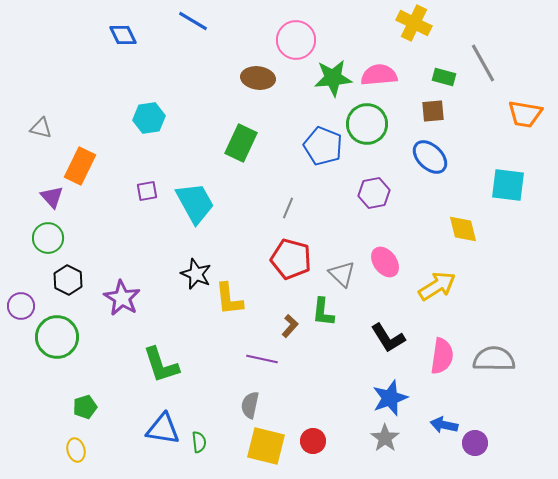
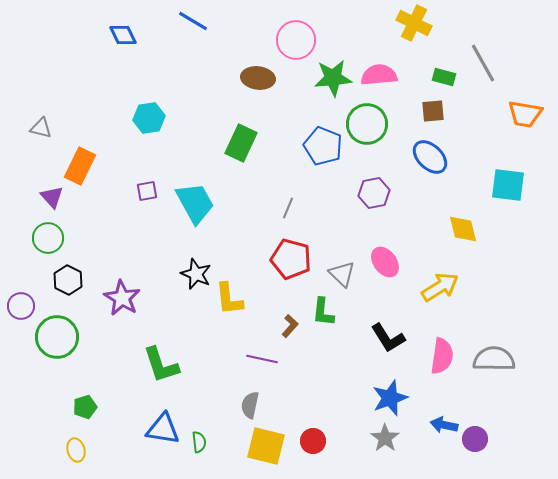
yellow arrow at (437, 286): moved 3 px right, 1 px down
purple circle at (475, 443): moved 4 px up
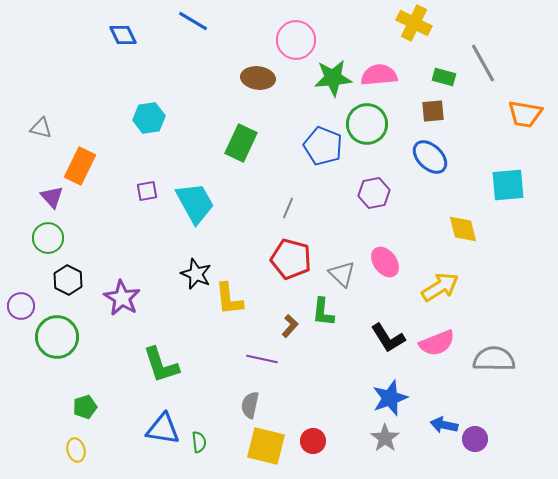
cyan square at (508, 185): rotated 12 degrees counterclockwise
pink semicircle at (442, 356): moved 5 px left, 13 px up; rotated 60 degrees clockwise
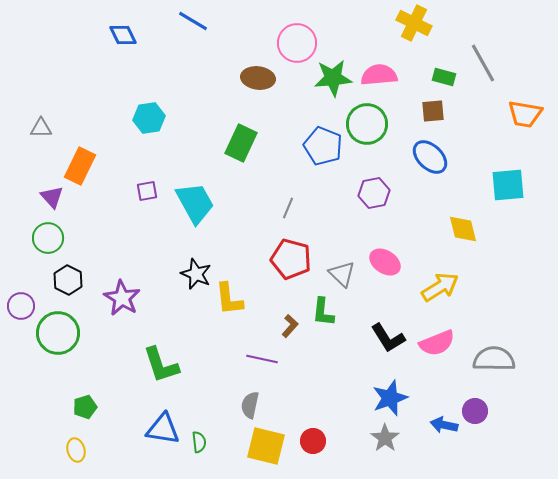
pink circle at (296, 40): moved 1 px right, 3 px down
gray triangle at (41, 128): rotated 15 degrees counterclockwise
pink ellipse at (385, 262): rotated 20 degrees counterclockwise
green circle at (57, 337): moved 1 px right, 4 px up
purple circle at (475, 439): moved 28 px up
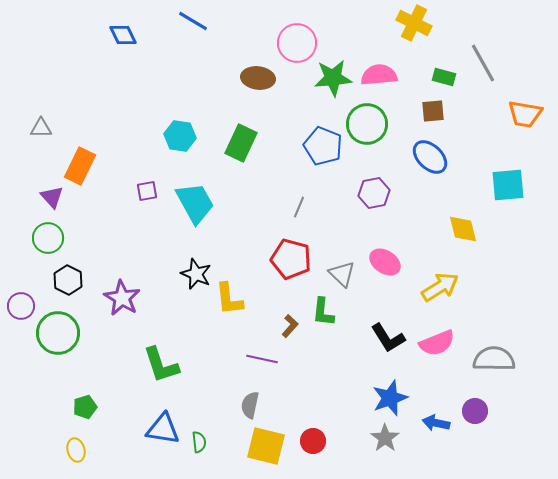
cyan hexagon at (149, 118): moved 31 px right, 18 px down; rotated 16 degrees clockwise
gray line at (288, 208): moved 11 px right, 1 px up
blue arrow at (444, 425): moved 8 px left, 2 px up
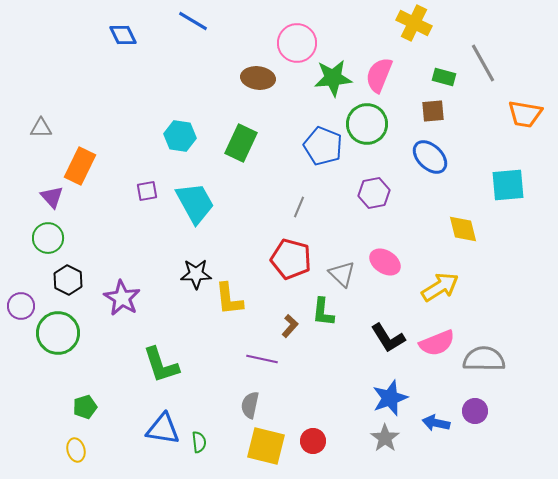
pink semicircle at (379, 75): rotated 63 degrees counterclockwise
black star at (196, 274): rotated 24 degrees counterclockwise
gray semicircle at (494, 359): moved 10 px left
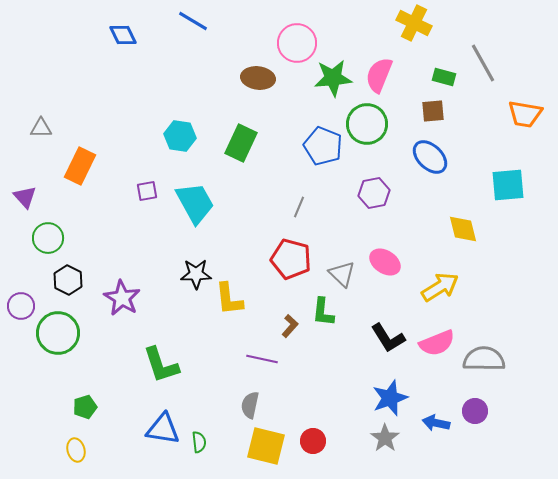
purple triangle at (52, 197): moved 27 px left
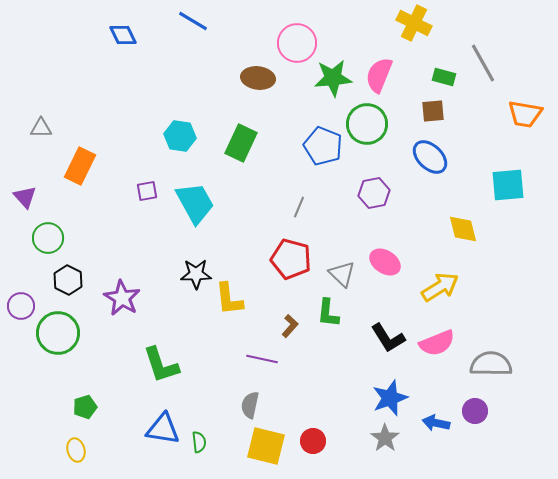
green L-shape at (323, 312): moved 5 px right, 1 px down
gray semicircle at (484, 359): moved 7 px right, 5 px down
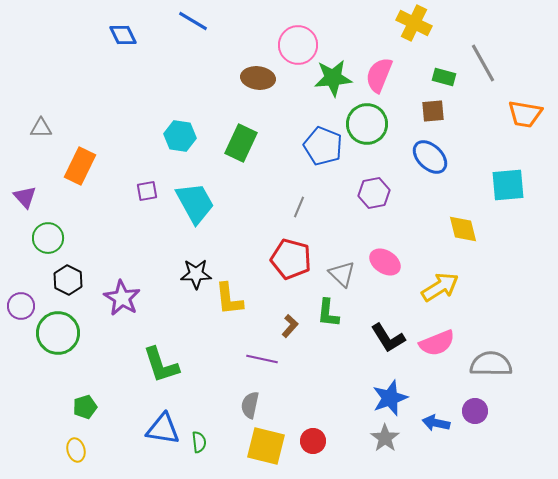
pink circle at (297, 43): moved 1 px right, 2 px down
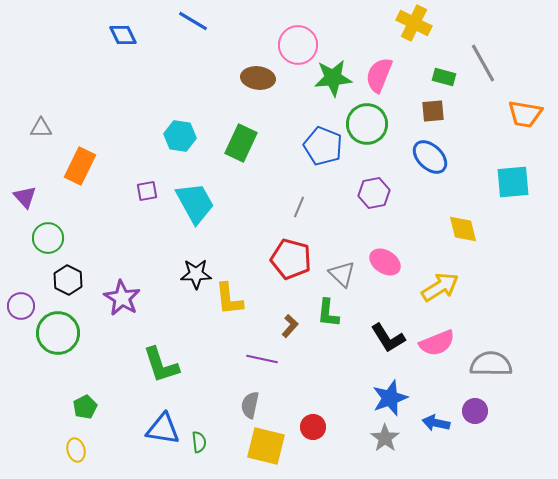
cyan square at (508, 185): moved 5 px right, 3 px up
green pentagon at (85, 407): rotated 10 degrees counterclockwise
red circle at (313, 441): moved 14 px up
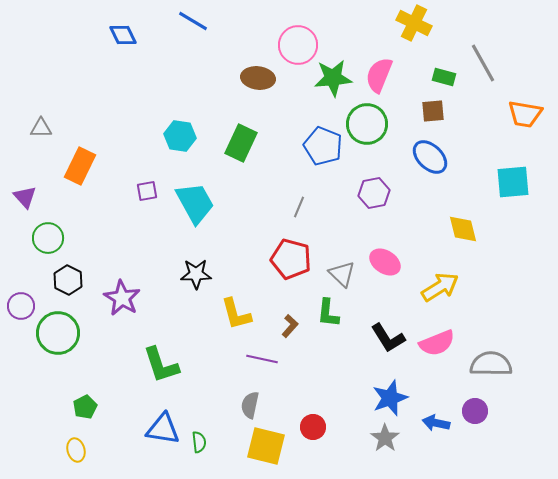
yellow L-shape at (229, 299): moved 7 px right, 15 px down; rotated 9 degrees counterclockwise
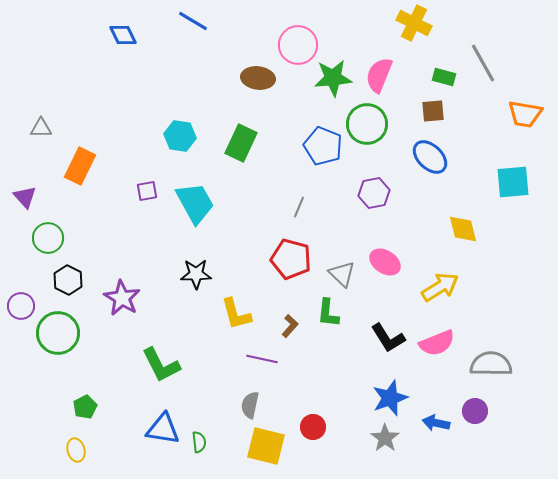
green L-shape at (161, 365): rotated 9 degrees counterclockwise
